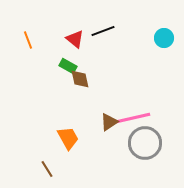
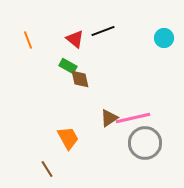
brown triangle: moved 4 px up
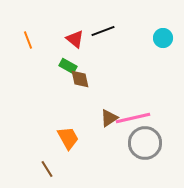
cyan circle: moved 1 px left
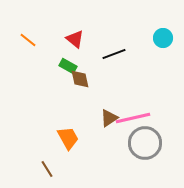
black line: moved 11 px right, 23 px down
orange line: rotated 30 degrees counterclockwise
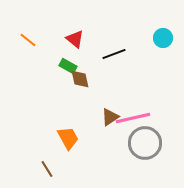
brown triangle: moved 1 px right, 1 px up
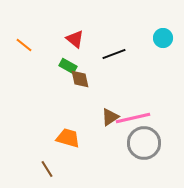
orange line: moved 4 px left, 5 px down
orange trapezoid: rotated 45 degrees counterclockwise
gray circle: moved 1 px left
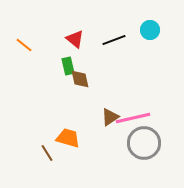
cyan circle: moved 13 px left, 8 px up
black line: moved 14 px up
green rectangle: rotated 48 degrees clockwise
brown line: moved 16 px up
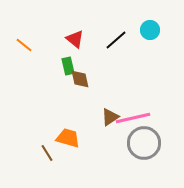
black line: moved 2 px right; rotated 20 degrees counterclockwise
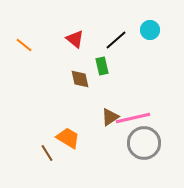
green rectangle: moved 34 px right
orange trapezoid: rotated 15 degrees clockwise
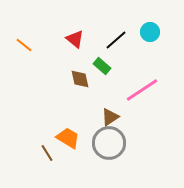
cyan circle: moved 2 px down
green rectangle: rotated 36 degrees counterclockwise
pink line: moved 9 px right, 28 px up; rotated 20 degrees counterclockwise
gray circle: moved 35 px left
